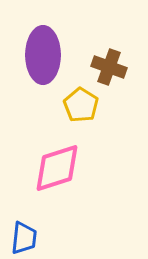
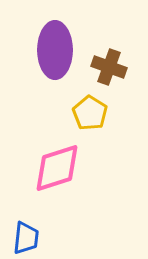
purple ellipse: moved 12 px right, 5 px up
yellow pentagon: moved 9 px right, 8 px down
blue trapezoid: moved 2 px right
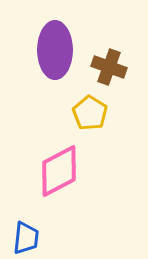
pink diamond: moved 2 px right, 3 px down; rotated 10 degrees counterclockwise
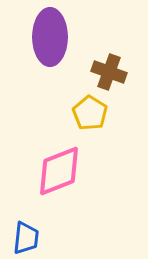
purple ellipse: moved 5 px left, 13 px up
brown cross: moved 5 px down
pink diamond: rotated 6 degrees clockwise
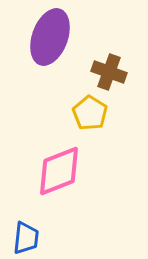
purple ellipse: rotated 20 degrees clockwise
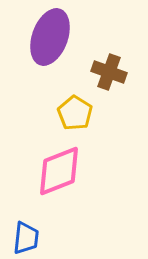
yellow pentagon: moved 15 px left
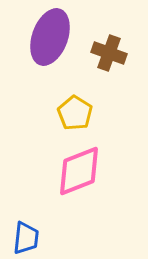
brown cross: moved 19 px up
pink diamond: moved 20 px right
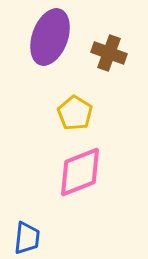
pink diamond: moved 1 px right, 1 px down
blue trapezoid: moved 1 px right
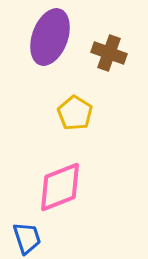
pink diamond: moved 20 px left, 15 px down
blue trapezoid: rotated 24 degrees counterclockwise
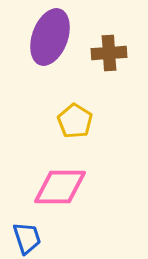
brown cross: rotated 24 degrees counterclockwise
yellow pentagon: moved 8 px down
pink diamond: rotated 22 degrees clockwise
